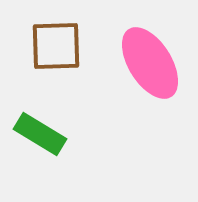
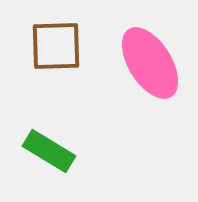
green rectangle: moved 9 px right, 17 px down
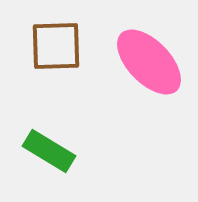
pink ellipse: moved 1 px left, 1 px up; rotated 12 degrees counterclockwise
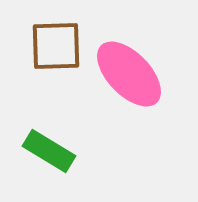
pink ellipse: moved 20 px left, 12 px down
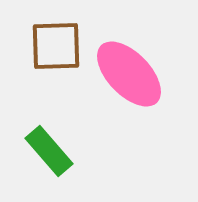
green rectangle: rotated 18 degrees clockwise
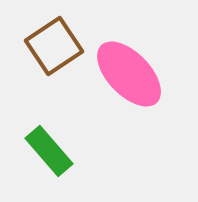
brown square: moved 2 px left; rotated 32 degrees counterclockwise
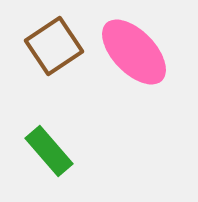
pink ellipse: moved 5 px right, 22 px up
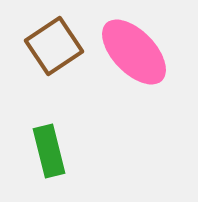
green rectangle: rotated 27 degrees clockwise
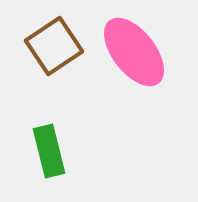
pink ellipse: rotated 6 degrees clockwise
